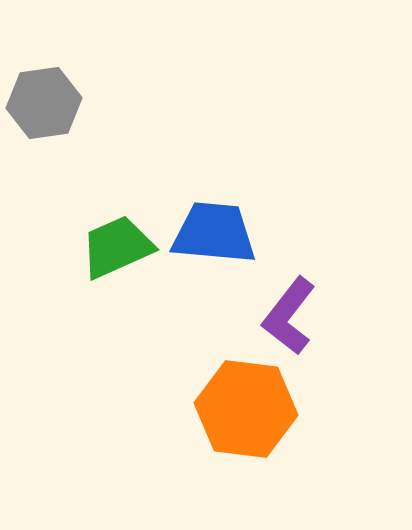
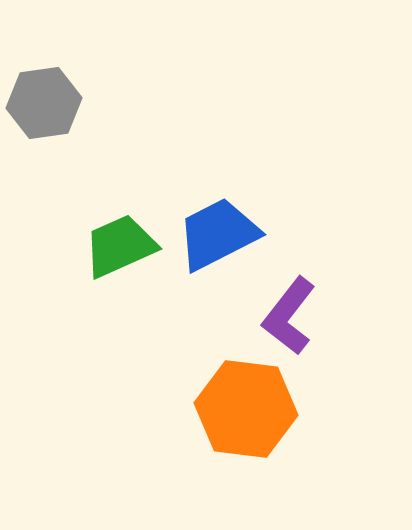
blue trapezoid: moved 4 px right, 1 px down; rotated 32 degrees counterclockwise
green trapezoid: moved 3 px right, 1 px up
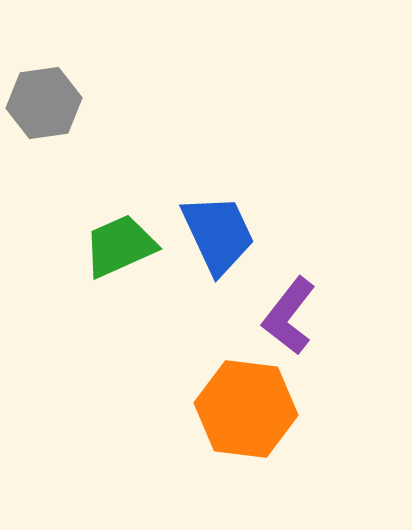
blue trapezoid: rotated 92 degrees clockwise
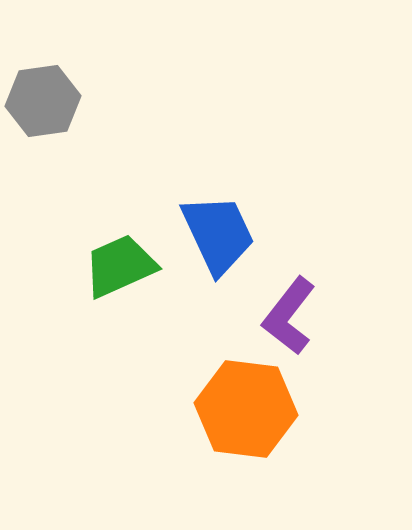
gray hexagon: moved 1 px left, 2 px up
green trapezoid: moved 20 px down
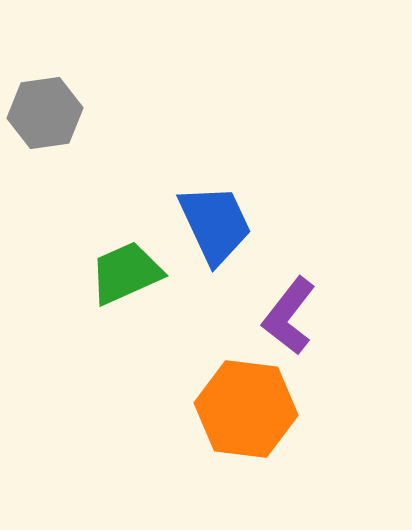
gray hexagon: moved 2 px right, 12 px down
blue trapezoid: moved 3 px left, 10 px up
green trapezoid: moved 6 px right, 7 px down
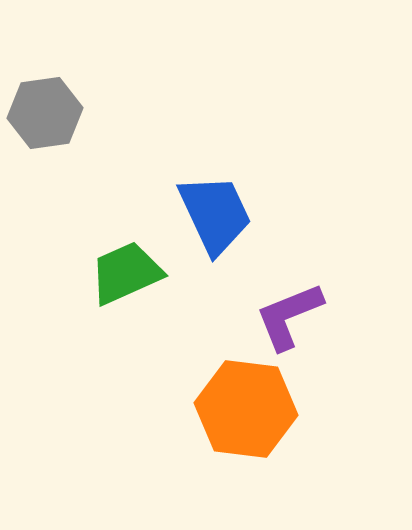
blue trapezoid: moved 10 px up
purple L-shape: rotated 30 degrees clockwise
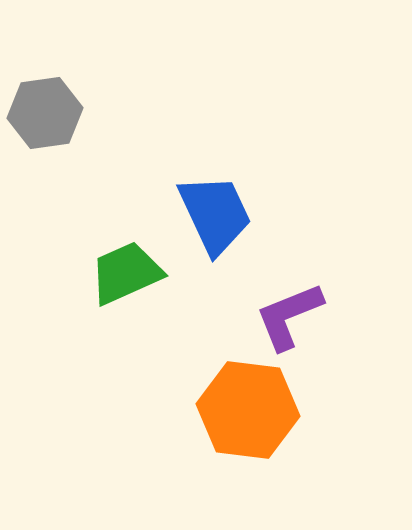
orange hexagon: moved 2 px right, 1 px down
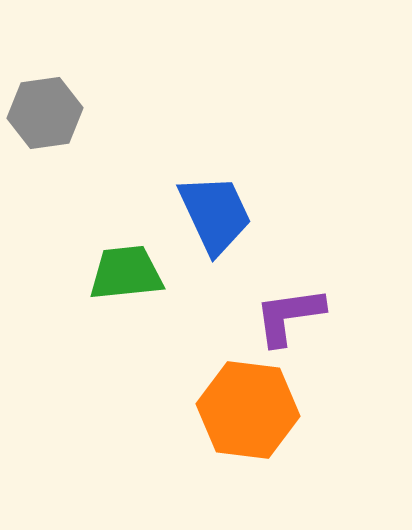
green trapezoid: rotated 18 degrees clockwise
purple L-shape: rotated 14 degrees clockwise
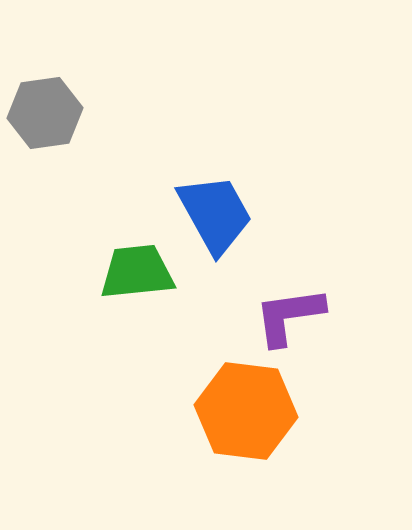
blue trapezoid: rotated 4 degrees counterclockwise
green trapezoid: moved 11 px right, 1 px up
orange hexagon: moved 2 px left, 1 px down
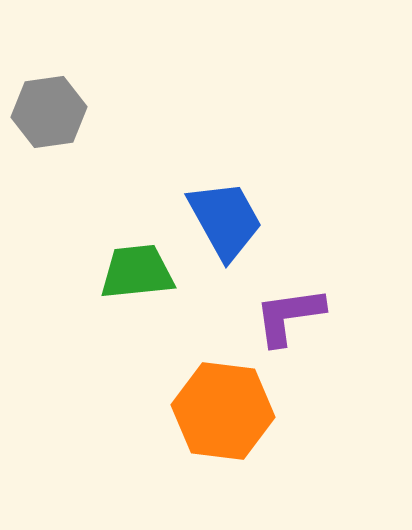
gray hexagon: moved 4 px right, 1 px up
blue trapezoid: moved 10 px right, 6 px down
orange hexagon: moved 23 px left
